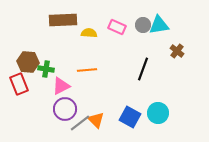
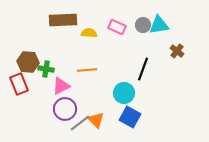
cyan circle: moved 34 px left, 20 px up
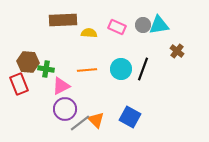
cyan circle: moved 3 px left, 24 px up
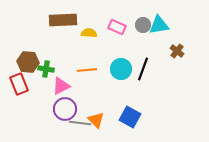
gray line: rotated 45 degrees clockwise
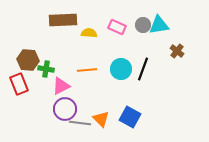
brown hexagon: moved 2 px up
orange triangle: moved 5 px right, 1 px up
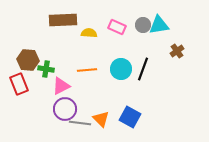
brown cross: rotated 16 degrees clockwise
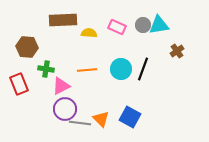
brown hexagon: moved 1 px left, 13 px up
